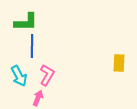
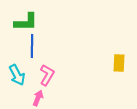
cyan arrow: moved 2 px left, 1 px up
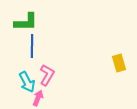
yellow rectangle: rotated 18 degrees counterclockwise
cyan arrow: moved 10 px right, 7 px down
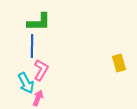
green L-shape: moved 13 px right
pink L-shape: moved 6 px left, 5 px up
cyan arrow: moved 1 px left, 1 px down
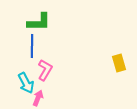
pink L-shape: moved 4 px right
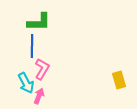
yellow rectangle: moved 17 px down
pink L-shape: moved 3 px left, 1 px up
pink arrow: moved 1 px right, 2 px up
